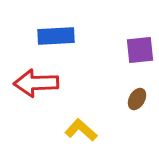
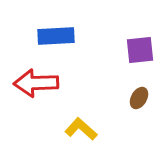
brown ellipse: moved 2 px right, 1 px up
yellow L-shape: moved 1 px up
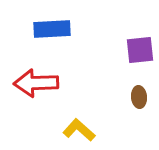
blue rectangle: moved 4 px left, 7 px up
brown ellipse: moved 1 px up; rotated 35 degrees counterclockwise
yellow L-shape: moved 2 px left, 1 px down
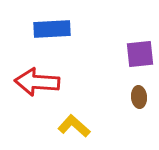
purple square: moved 4 px down
red arrow: moved 1 px right, 1 px up; rotated 6 degrees clockwise
yellow L-shape: moved 5 px left, 4 px up
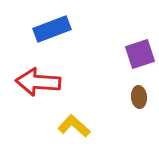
blue rectangle: rotated 18 degrees counterclockwise
purple square: rotated 12 degrees counterclockwise
red arrow: moved 1 px right
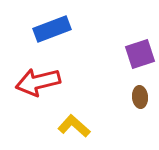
red arrow: rotated 18 degrees counterclockwise
brown ellipse: moved 1 px right
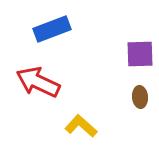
purple square: rotated 16 degrees clockwise
red arrow: rotated 39 degrees clockwise
yellow L-shape: moved 7 px right
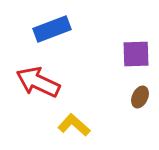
purple square: moved 4 px left
brown ellipse: rotated 30 degrees clockwise
yellow L-shape: moved 7 px left, 1 px up
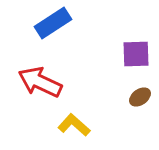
blue rectangle: moved 1 px right, 6 px up; rotated 12 degrees counterclockwise
red arrow: moved 2 px right
brown ellipse: rotated 30 degrees clockwise
